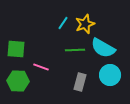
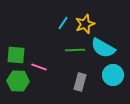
green square: moved 6 px down
pink line: moved 2 px left
cyan circle: moved 3 px right
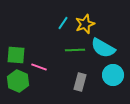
green hexagon: rotated 20 degrees clockwise
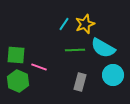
cyan line: moved 1 px right, 1 px down
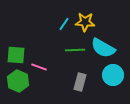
yellow star: moved 2 px up; rotated 24 degrees clockwise
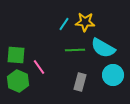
pink line: rotated 35 degrees clockwise
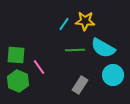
yellow star: moved 1 px up
gray rectangle: moved 3 px down; rotated 18 degrees clockwise
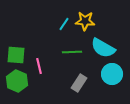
green line: moved 3 px left, 2 px down
pink line: moved 1 px up; rotated 21 degrees clockwise
cyan circle: moved 1 px left, 1 px up
green hexagon: moved 1 px left
gray rectangle: moved 1 px left, 2 px up
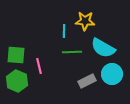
cyan line: moved 7 px down; rotated 32 degrees counterclockwise
gray rectangle: moved 8 px right, 2 px up; rotated 30 degrees clockwise
